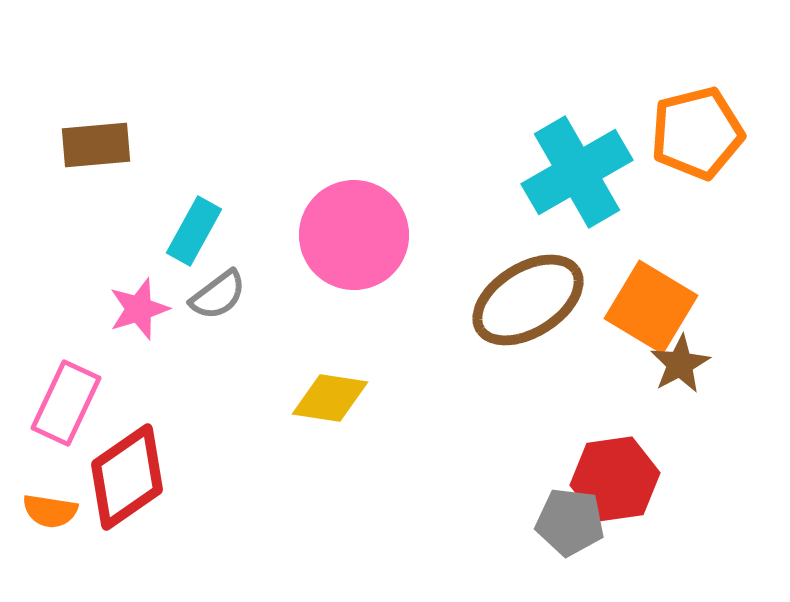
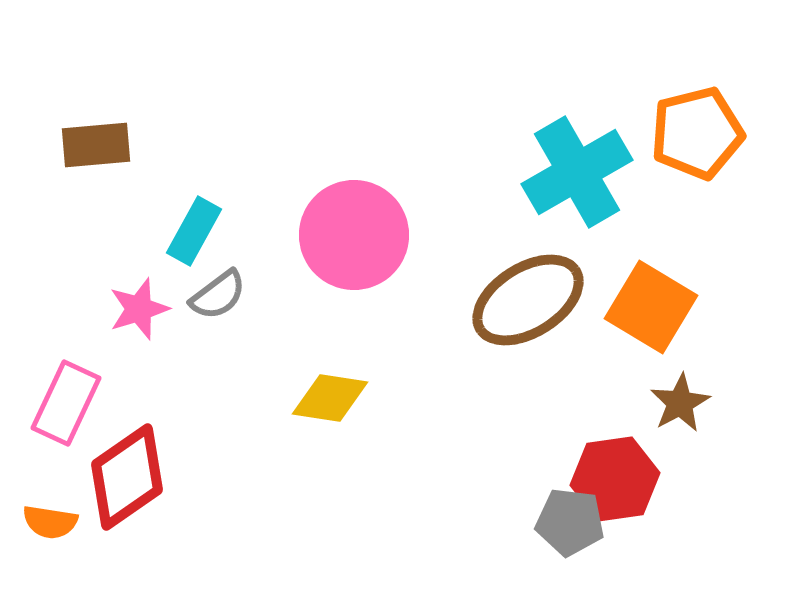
brown star: moved 39 px down
orange semicircle: moved 11 px down
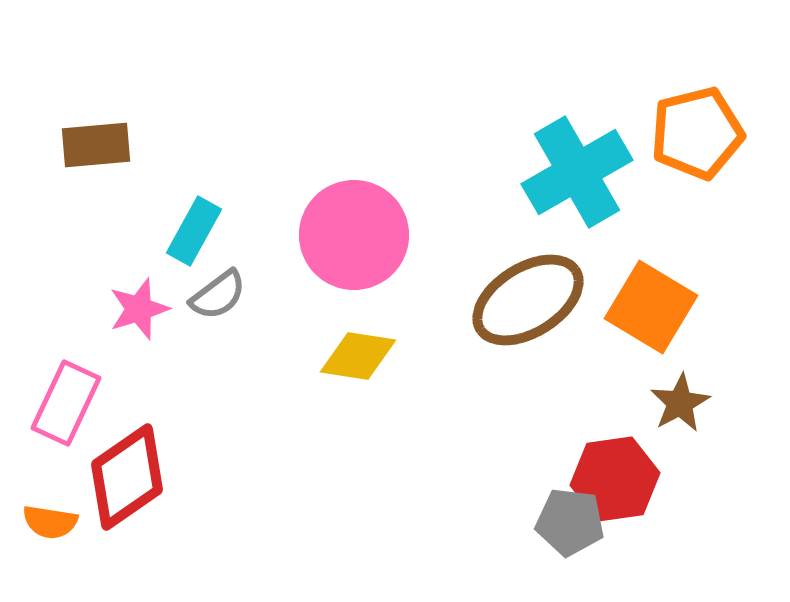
yellow diamond: moved 28 px right, 42 px up
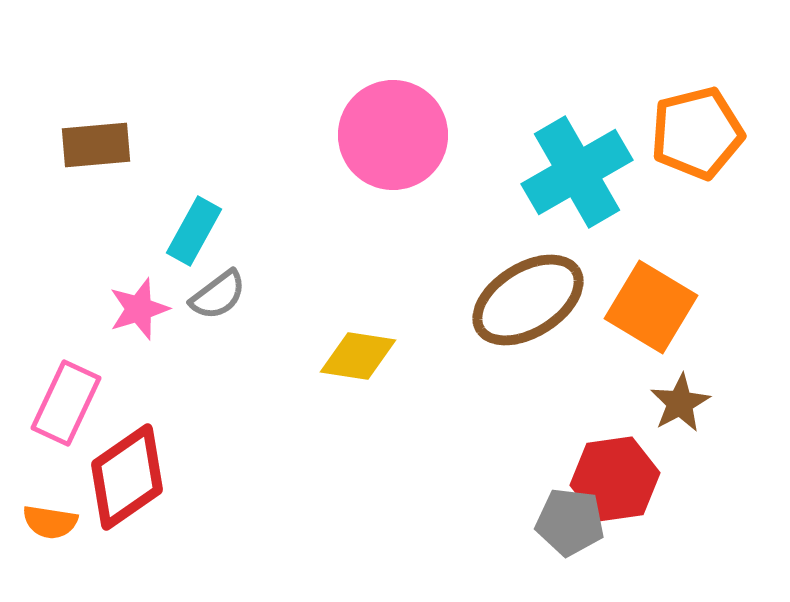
pink circle: moved 39 px right, 100 px up
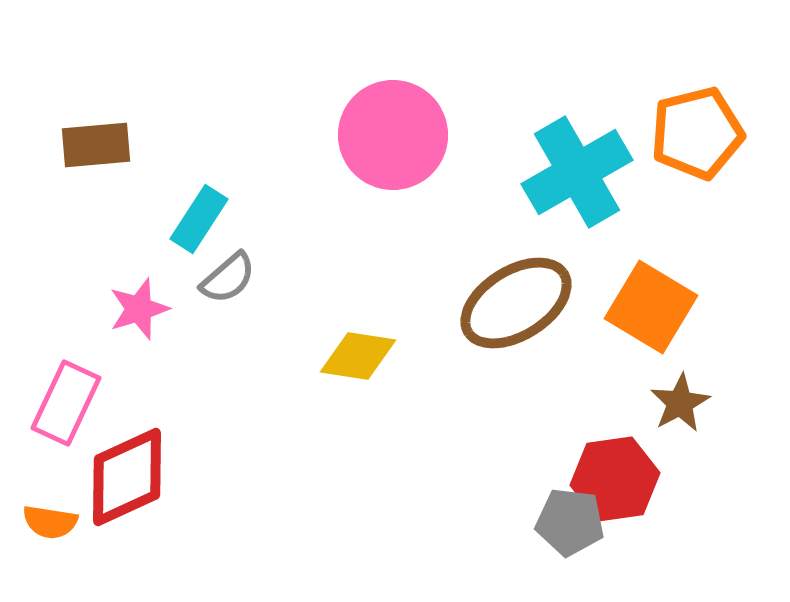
cyan rectangle: moved 5 px right, 12 px up; rotated 4 degrees clockwise
gray semicircle: moved 10 px right, 17 px up; rotated 4 degrees counterclockwise
brown ellipse: moved 12 px left, 3 px down
red diamond: rotated 10 degrees clockwise
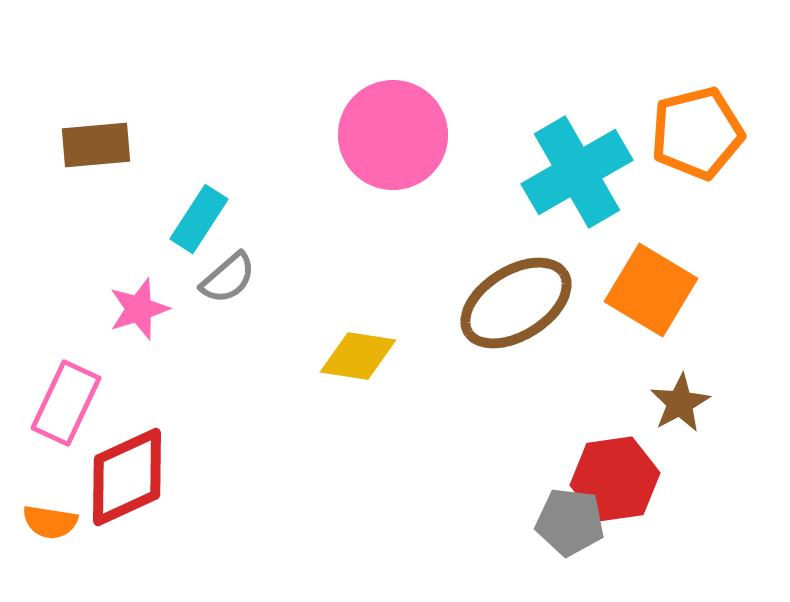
orange square: moved 17 px up
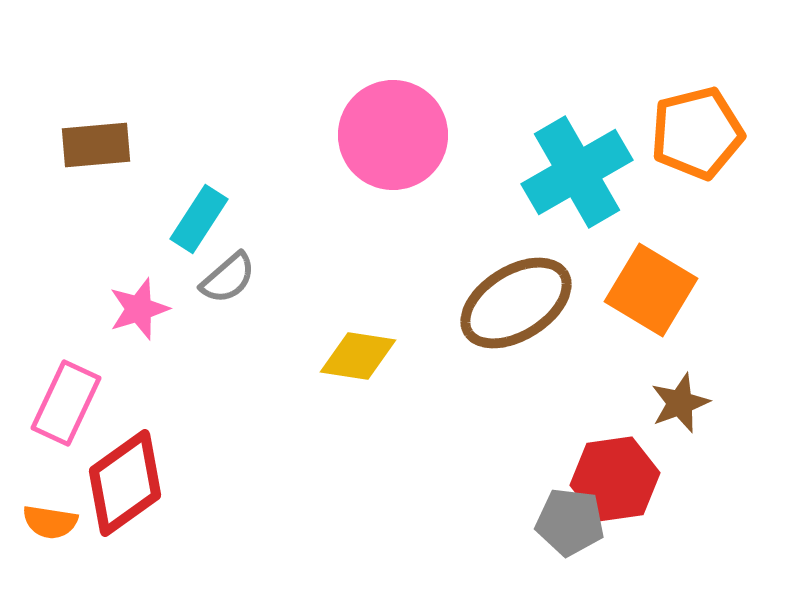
brown star: rotated 8 degrees clockwise
red diamond: moved 2 px left, 6 px down; rotated 11 degrees counterclockwise
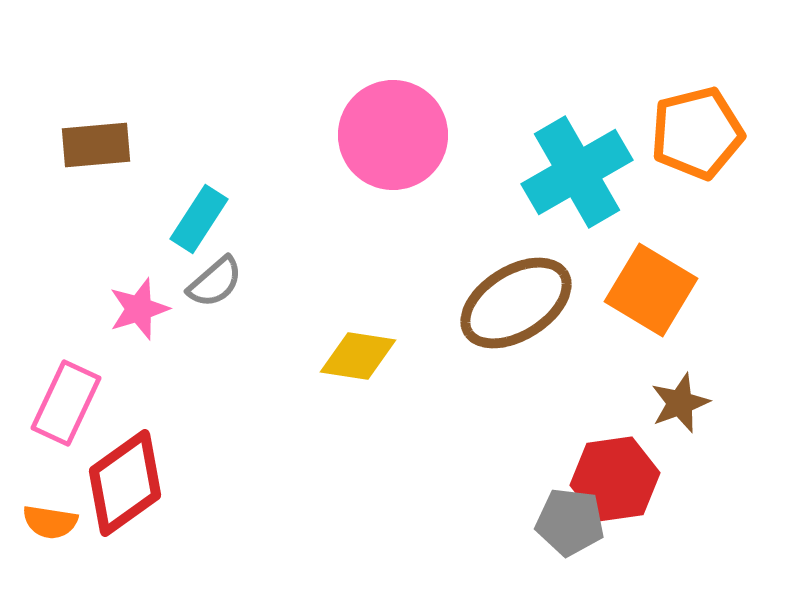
gray semicircle: moved 13 px left, 4 px down
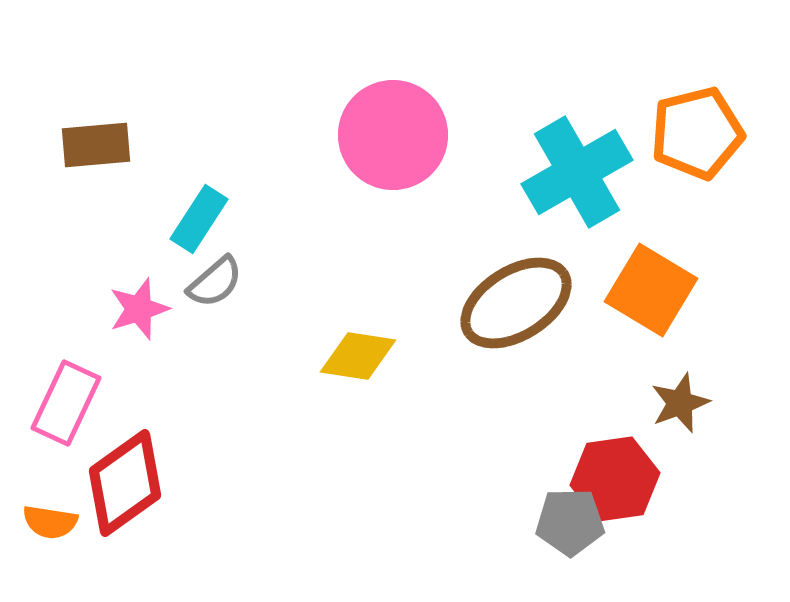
gray pentagon: rotated 8 degrees counterclockwise
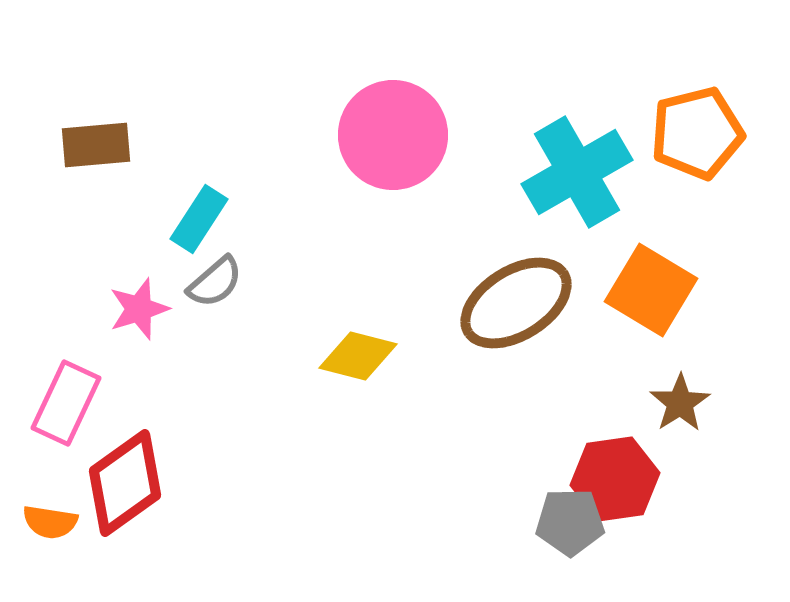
yellow diamond: rotated 6 degrees clockwise
brown star: rotated 12 degrees counterclockwise
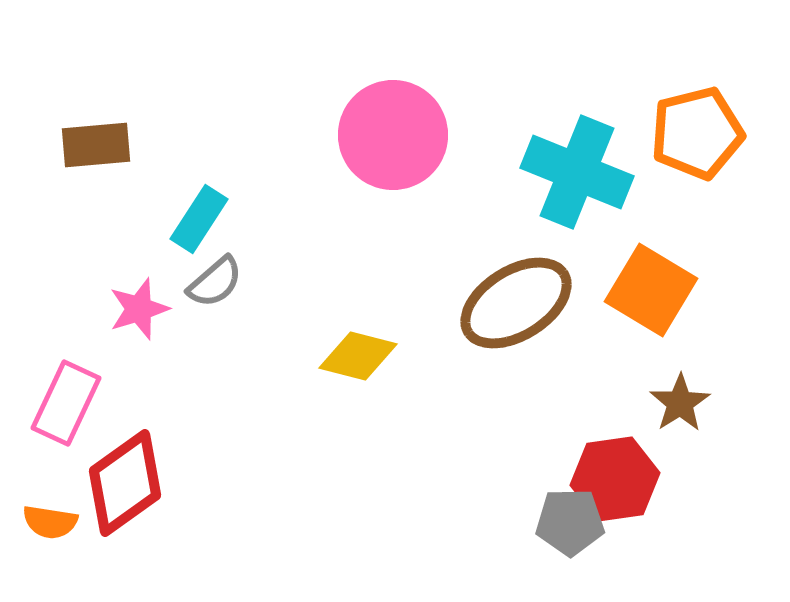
cyan cross: rotated 38 degrees counterclockwise
